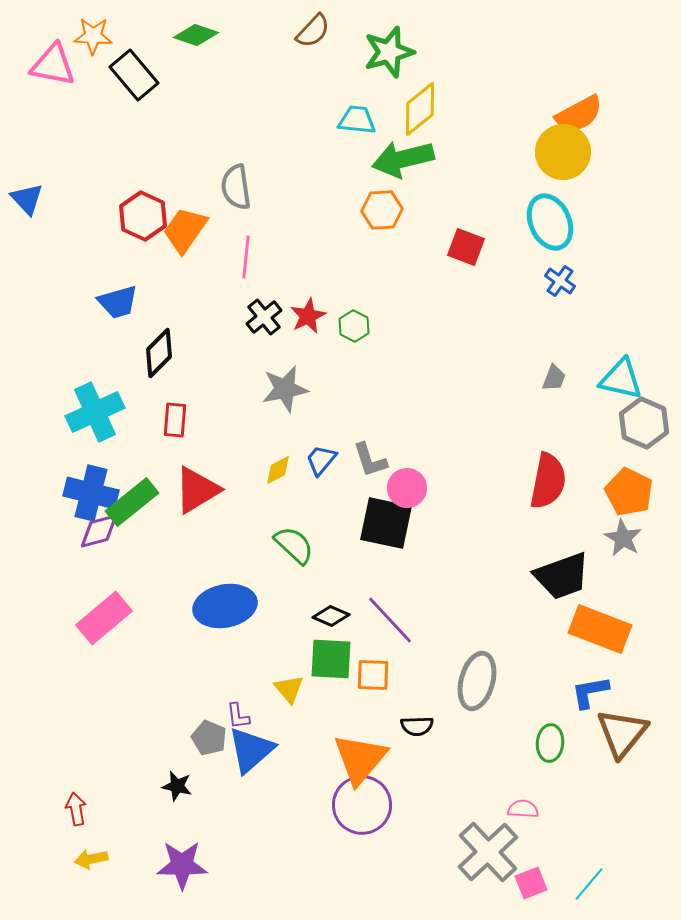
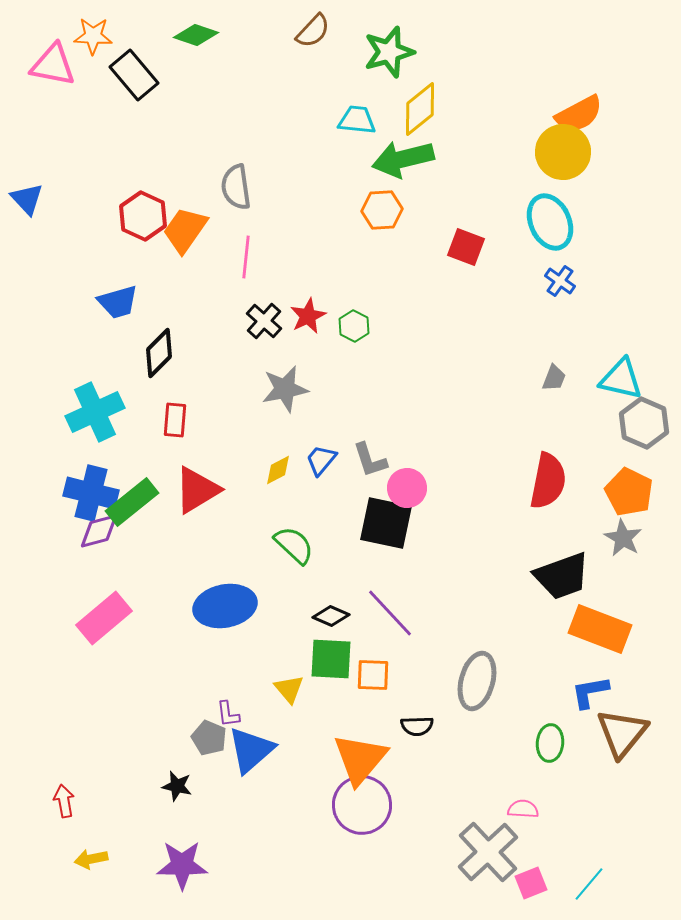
black cross at (264, 317): moved 4 px down; rotated 9 degrees counterclockwise
purple line at (390, 620): moved 7 px up
purple L-shape at (238, 716): moved 10 px left, 2 px up
red arrow at (76, 809): moved 12 px left, 8 px up
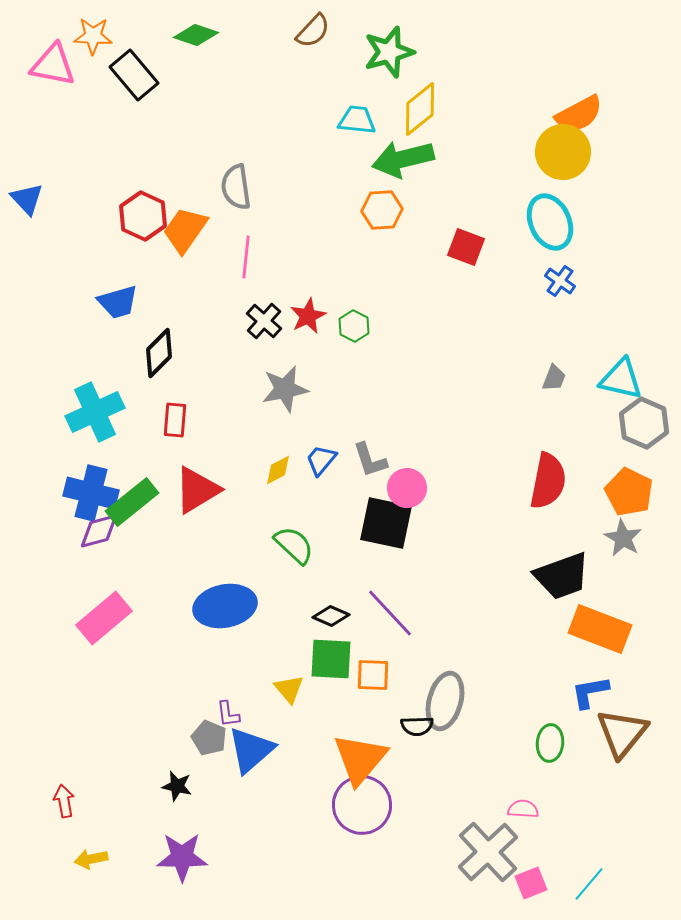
gray ellipse at (477, 681): moved 32 px left, 20 px down
purple star at (182, 865): moved 8 px up
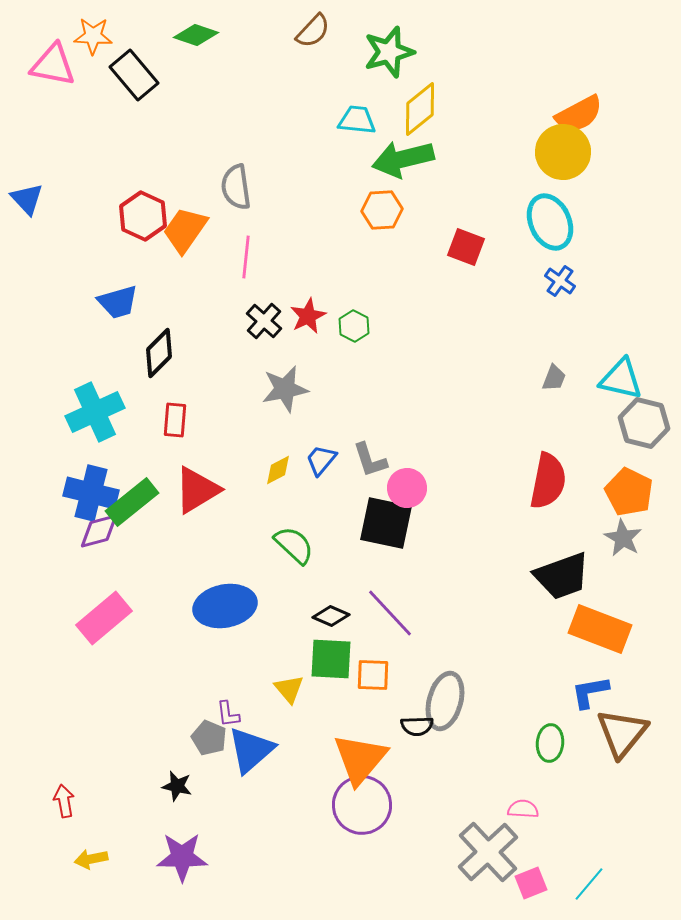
gray hexagon at (644, 423): rotated 9 degrees counterclockwise
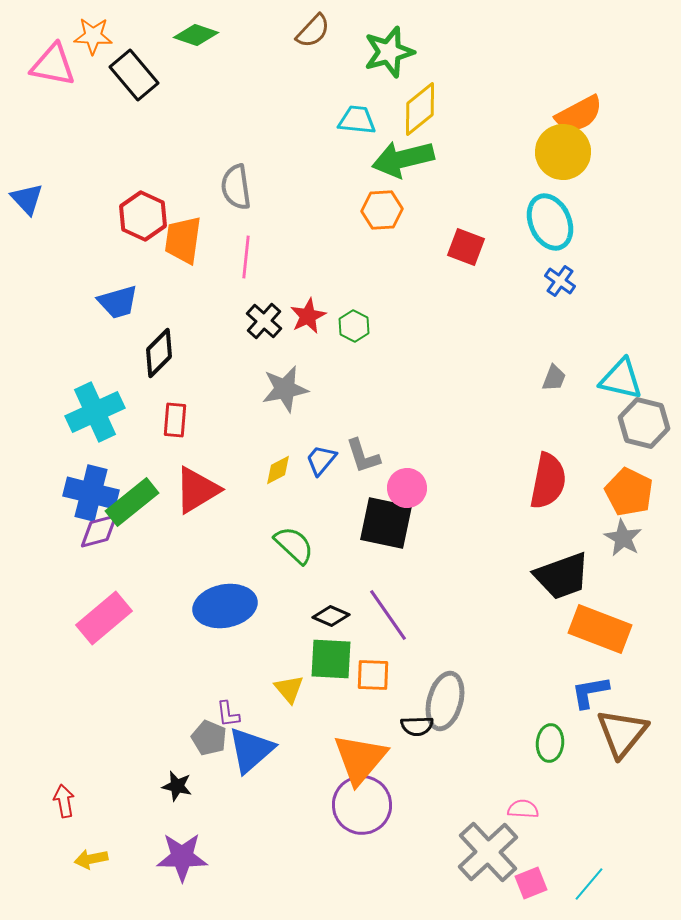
orange trapezoid at (185, 230): moved 2 px left, 10 px down; rotated 27 degrees counterclockwise
gray L-shape at (370, 460): moved 7 px left, 4 px up
purple line at (390, 613): moved 2 px left, 2 px down; rotated 8 degrees clockwise
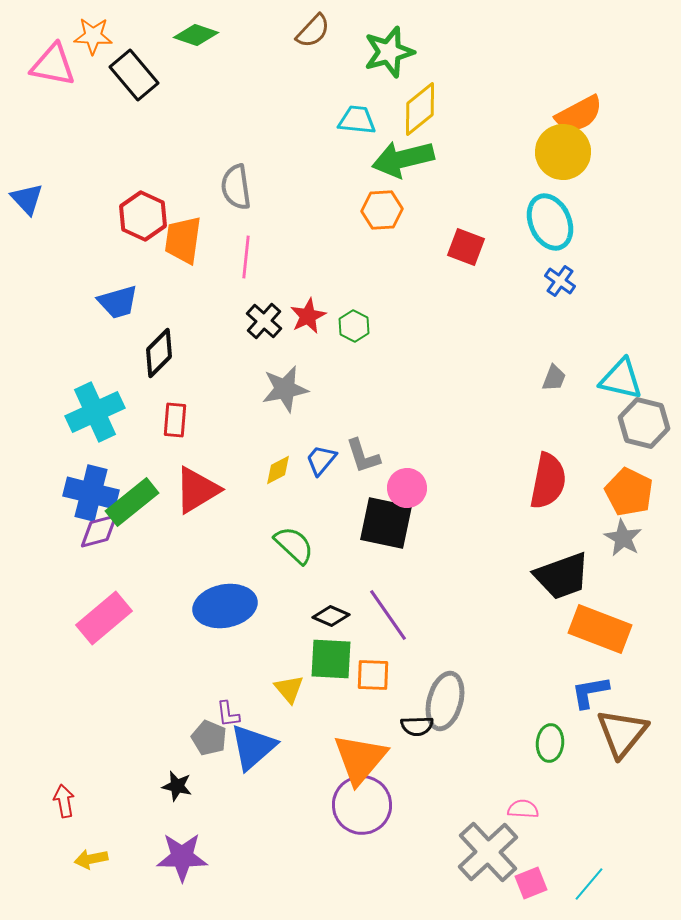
blue triangle at (251, 750): moved 2 px right, 3 px up
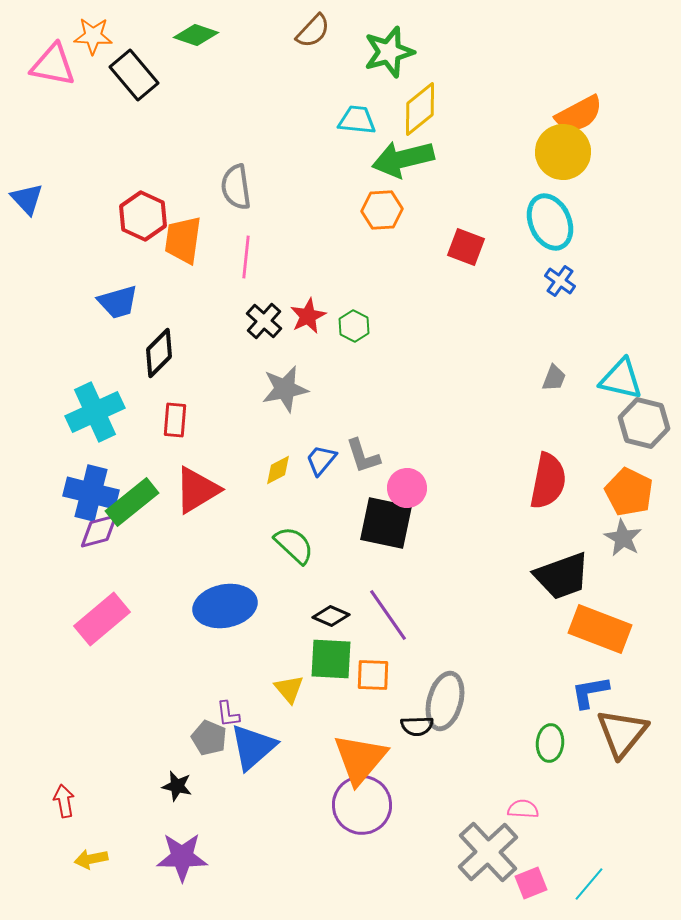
pink rectangle at (104, 618): moved 2 px left, 1 px down
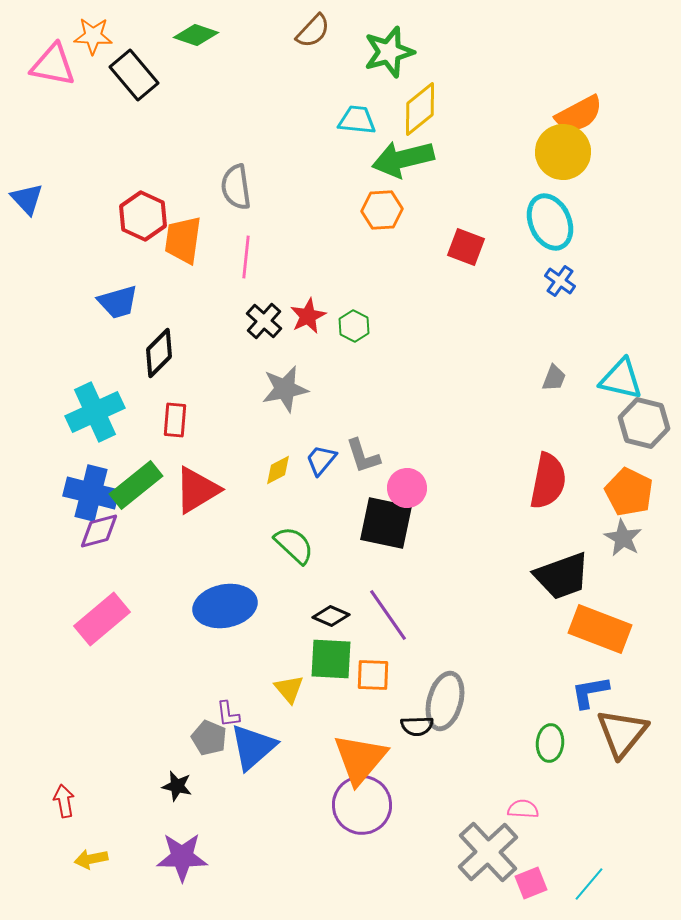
green rectangle at (132, 502): moved 4 px right, 17 px up
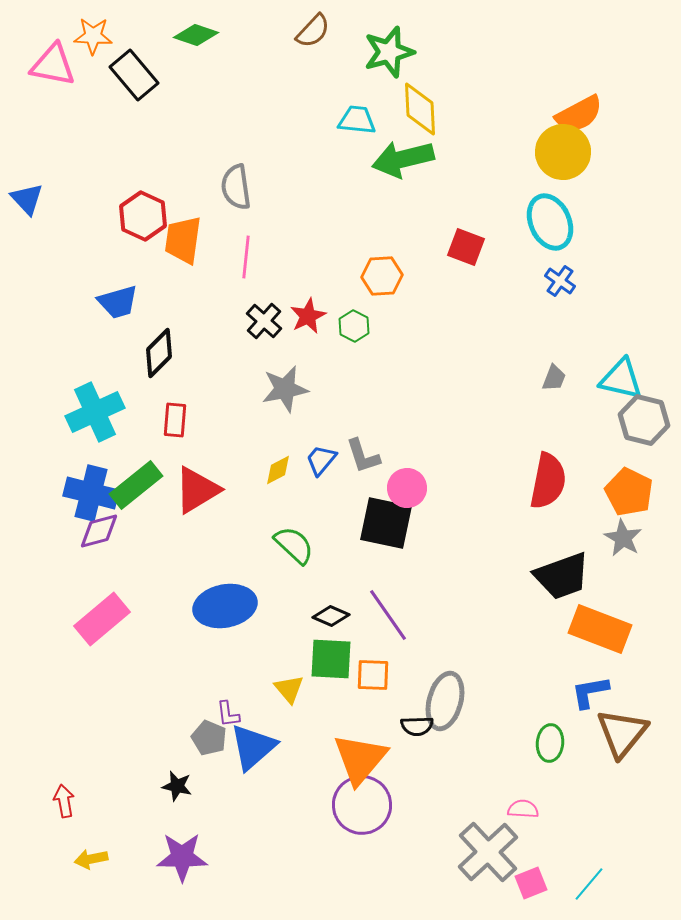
yellow diamond at (420, 109): rotated 54 degrees counterclockwise
orange hexagon at (382, 210): moved 66 px down
gray hexagon at (644, 423): moved 3 px up
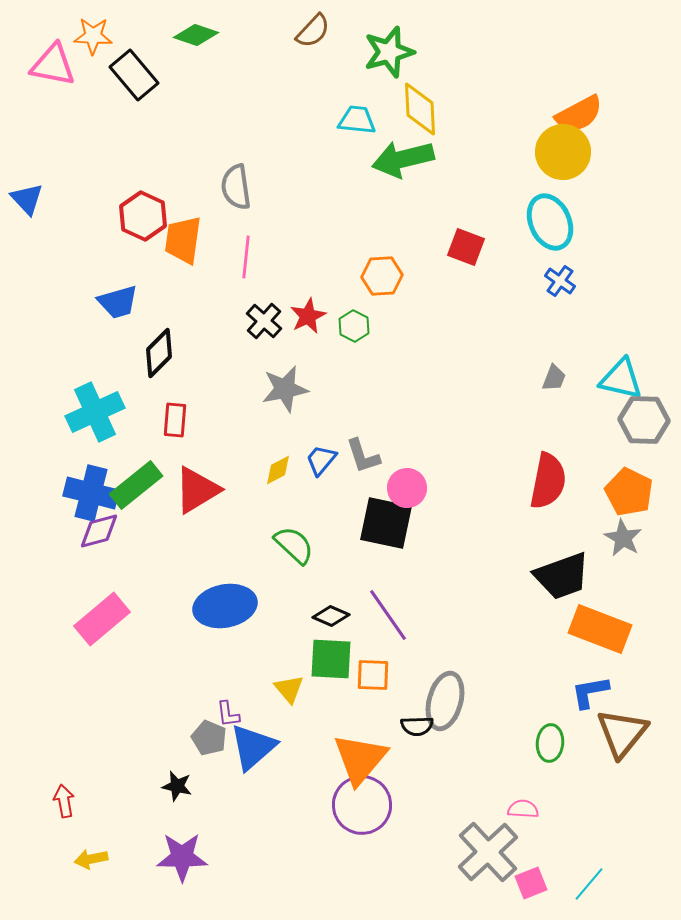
gray hexagon at (644, 420): rotated 12 degrees counterclockwise
